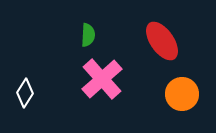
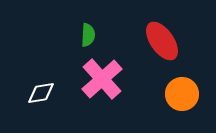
white diamond: moved 16 px right; rotated 48 degrees clockwise
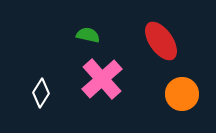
green semicircle: rotated 80 degrees counterclockwise
red ellipse: moved 1 px left
white diamond: rotated 48 degrees counterclockwise
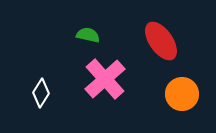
pink cross: moved 3 px right
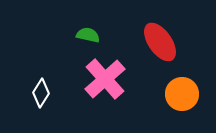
red ellipse: moved 1 px left, 1 px down
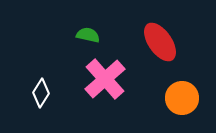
orange circle: moved 4 px down
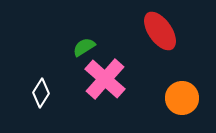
green semicircle: moved 4 px left, 12 px down; rotated 45 degrees counterclockwise
red ellipse: moved 11 px up
pink cross: rotated 6 degrees counterclockwise
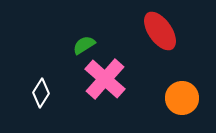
green semicircle: moved 2 px up
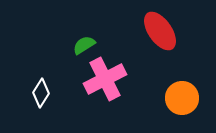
pink cross: rotated 21 degrees clockwise
